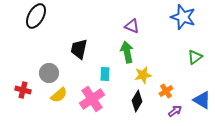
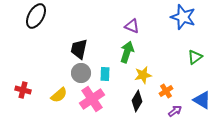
green arrow: rotated 30 degrees clockwise
gray circle: moved 32 px right
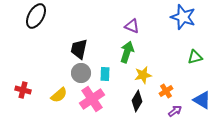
green triangle: rotated 21 degrees clockwise
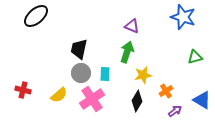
black ellipse: rotated 20 degrees clockwise
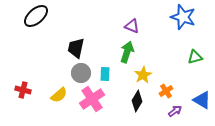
black trapezoid: moved 3 px left, 1 px up
yellow star: rotated 18 degrees counterclockwise
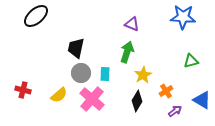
blue star: rotated 15 degrees counterclockwise
purple triangle: moved 2 px up
green triangle: moved 4 px left, 4 px down
pink cross: rotated 15 degrees counterclockwise
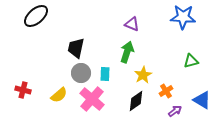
black diamond: moved 1 px left; rotated 25 degrees clockwise
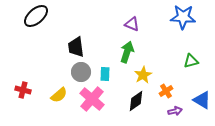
black trapezoid: moved 1 px up; rotated 20 degrees counterclockwise
gray circle: moved 1 px up
purple arrow: rotated 24 degrees clockwise
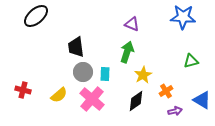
gray circle: moved 2 px right
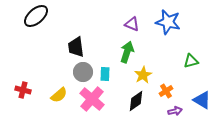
blue star: moved 15 px left, 5 px down; rotated 10 degrees clockwise
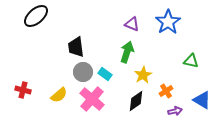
blue star: rotated 25 degrees clockwise
green triangle: rotated 28 degrees clockwise
cyan rectangle: rotated 56 degrees counterclockwise
